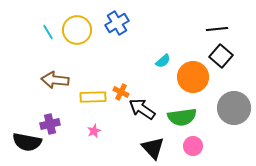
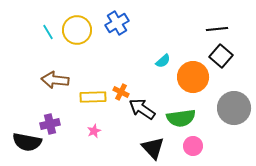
green semicircle: moved 1 px left, 1 px down
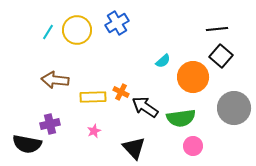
cyan line: rotated 63 degrees clockwise
black arrow: moved 3 px right, 2 px up
black semicircle: moved 2 px down
black triangle: moved 19 px left
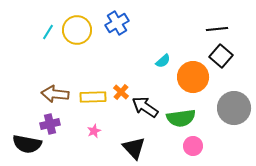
brown arrow: moved 14 px down
orange cross: rotated 14 degrees clockwise
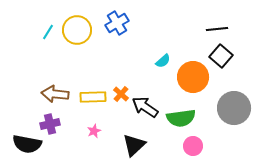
orange cross: moved 2 px down
black triangle: moved 3 px up; rotated 30 degrees clockwise
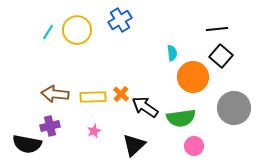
blue cross: moved 3 px right, 3 px up
cyan semicircle: moved 9 px right, 8 px up; rotated 56 degrees counterclockwise
purple cross: moved 2 px down
pink circle: moved 1 px right
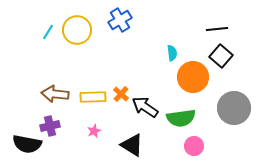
black triangle: moved 2 px left; rotated 45 degrees counterclockwise
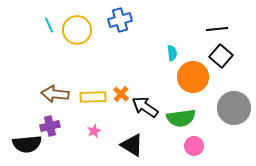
blue cross: rotated 15 degrees clockwise
cyan line: moved 1 px right, 7 px up; rotated 56 degrees counterclockwise
black semicircle: rotated 16 degrees counterclockwise
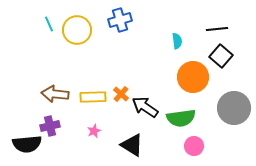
cyan line: moved 1 px up
cyan semicircle: moved 5 px right, 12 px up
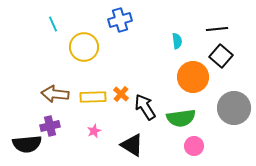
cyan line: moved 4 px right
yellow circle: moved 7 px right, 17 px down
black arrow: rotated 24 degrees clockwise
